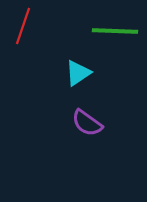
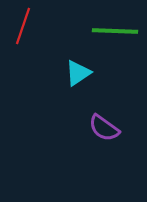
purple semicircle: moved 17 px right, 5 px down
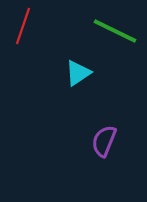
green line: rotated 24 degrees clockwise
purple semicircle: moved 13 px down; rotated 76 degrees clockwise
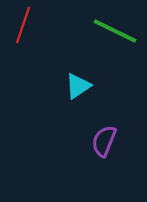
red line: moved 1 px up
cyan triangle: moved 13 px down
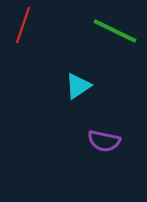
purple semicircle: rotated 100 degrees counterclockwise
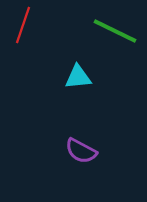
cyan triangle: moved 9 px up; rotated 28 degrees clockwise
purple semicircle: moved 23 px left, 10 px down; rotated 16 degrees clockwise
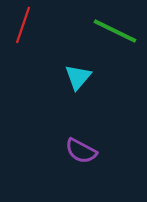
cyan triangle: rotated 44 degrees counterclockwise
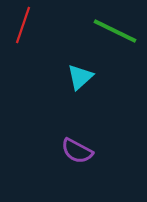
cyan triangle: moved 2 px right; rotated 8 degrees clockwise
purple semicircle: moved 4 px left
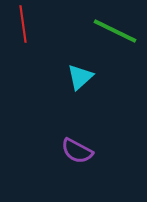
red line: moved 1 px up; rotated 27 degrees counterclockwise
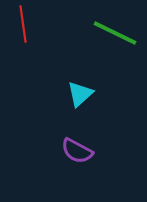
green line: moved 2 px down
cyan triangle: moved 17 px down
